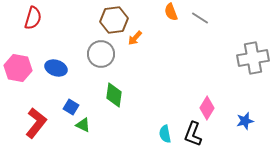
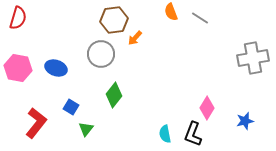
red semicircle: moved 15 px left
green diamond: rotated 30 degrees clockwise
green triangle: moved 3 px right, 4 px down; rotated 42 degrees clockwise
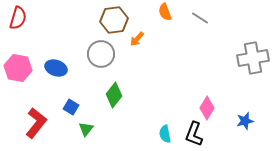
orange semicircle: moved 6 px left
orange arrow: moved 2 px right, 1 px down
black L-shape: moved 1 px right
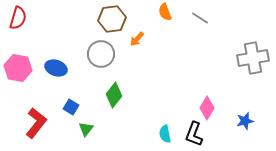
brown hexagon: moved 2 px left, 1 px up
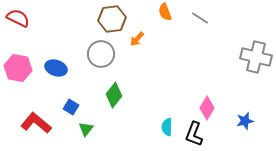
red semicircle: rotated 80 degrees counterclockwise
gray cross: moved 3 px right, 1 px up; rotated 24 degrees clockwise
red L-shape: rotated 88 degrees counterclockwise
cyan semicircle: moved 2 px right, 7 px up; rotated 12 degrees clockwise
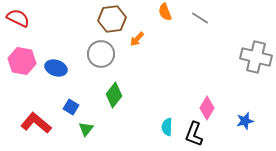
pink hexagon: moved 4 px right, 7 px up
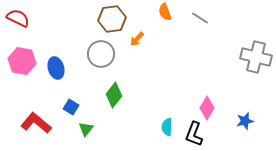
blue ellipse: rotated 55 degrees clockwise
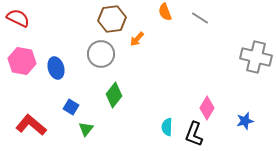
red L-shape: moved 5 px left, 2 px down
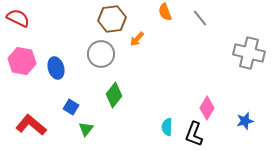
gray line: rotated 18 degrees clockwise
gray cross: moved 7 px left, 4 px up
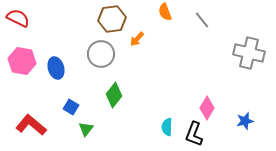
gray line: moved 2 px right, 2 px down
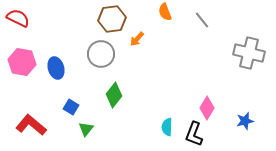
pink hexagon: moved 1 px down
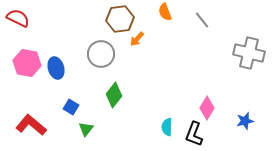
brown hexagon: moved 8 px right
pink hexagon: moved 5 px right, 1 px down
